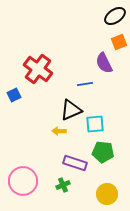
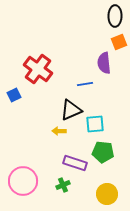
black ellipse: rotated 55 degrees counterclockwise
purple semicircle: rotated 20 degrees clockwise
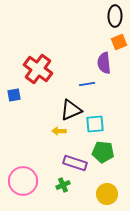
blue line: moved 2 px right
blue square: rotated 16 degrees clockwise
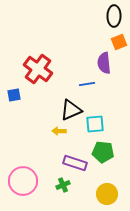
black ellipse: moved 1 px left
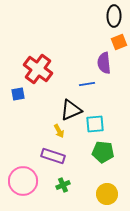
blue square: moved 4 px right, 1 px up
yellow arrow: rotated 120 degrees counterclockwise
purple rectangle: moved 22 px left, 7 px up
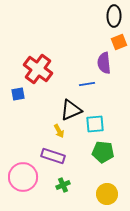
pink circle: moved 4 px up
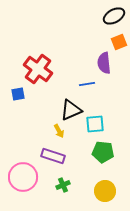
black ellipse: rotated 60 degrees clockwise
yellow circle: moved 2 px left, 3 px up
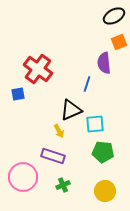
blue line: rotated 63 degrees counterclockwise
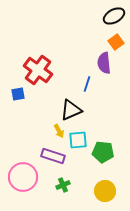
orange square: moved 3 px left; rotated 14 degrees counterclockwise
red cross: moved 1 px down
cyan square: moved 17 px left, 16 px down
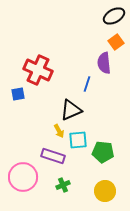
red cross: rotated 12 degrees counterclockwise
